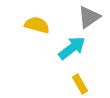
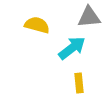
gray triangle: rotated 30 degrees clockwise
yellow rectangle: moved 1 px left, 1 px up; rotated 24 degrees clockwise
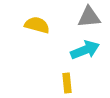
cyan arrow: moved 13 px right, 2 px down; rotated 16 degrees clockwise
yellow rectangle: moved 12 px left
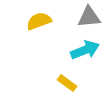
yellow semicircle: moved 2 px right, 4 px up; rotated 35 degrees counterclockwise
yellow rectangle: rotated 48 degrees counterclockwise
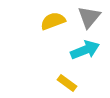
gray triangle: rotated 45 degrees counterclockwise
yellow semicircle: moved 14 px right
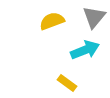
gray triangle: moved 5 px right
yellow semicircle: moved 1 px left
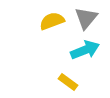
gray triangle: moved 8 px left, 1 px down
yellow rectangle: moved 1 px right, 1 px up
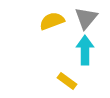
cyan arrow: rotated 68 degrees counterclockwise
yellow rectangle: moved 1 px left, 1 px up
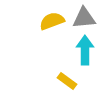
gray triangle: moved 2 px left; rotated 45 degrees clockwise
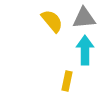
yellow semicircle: rotated 70 degrees clockwise
yellow rectangle: rotated 66 degrees clockwise
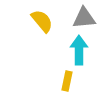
yellow semicircle: moved 10 px left
cyan arrow: moved 6 px left
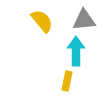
gray triangle: moved 2 px down
cyan arrow: moved 3 px left, 1 px down
